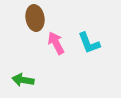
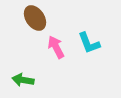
brown ellipse: rotated 25 degrees counterclockwise
pink arrow: moved 4 px down
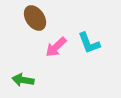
pink arrow: rotated 105 degrees counterclockwise
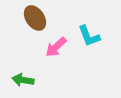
cyan L-shape: moved 7 px up
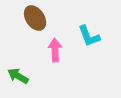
pink arrow: moved 1 px left, 3 px down; rotated 130 degrees clockwise
green arrow: moved 5 px left, 4 px up; rotated 20 degrees clockwise
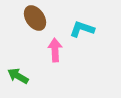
cyan L-shape: moved 7 px left, 7 px up; rotated 130 degrees clockwise
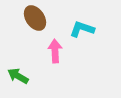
pink arrow: moved 1 px down
